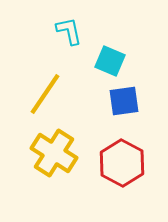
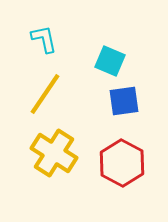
cyan L-shape: moved 25 px left, 8 px down
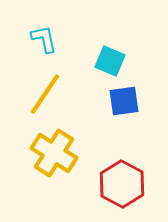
red hexagon: moved 21 px down
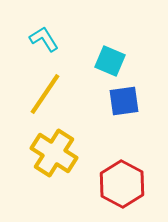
cyan L-shape: rotated 20 degrees counterclockwise
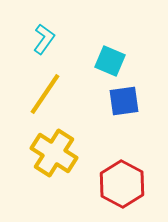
cyan L-shape: rotated 68 degrees clockwise
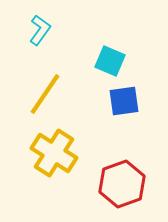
cyan L-shape: moved 4 px left, 9 px up
red hexagon: rotated 12 degrees clockwise
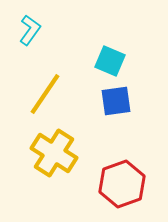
cyan L-shape: moved 10 px left
blue square: moved 8 px left
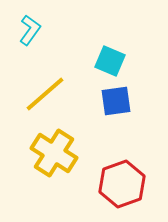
yellow line: rotated 15 degrees clockwise
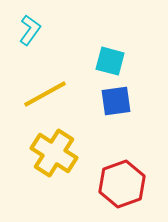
cyan square: rotated 8 degrees counterclockwise
yellow line: rotated 12 degrees clockwise
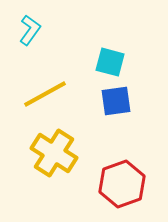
cyan square: moved 1 px down
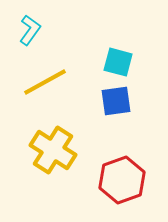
cyan square: moved 8 px right
yellow line: moved 12 px up
yellow cross: moved 1 px left, 3 px up
red hexagon: moved 4 px up
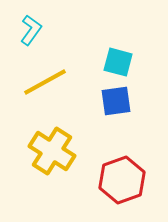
cyan L-shape: moved 1 px right
yellow cross: moved 1 px left, 1 px down
